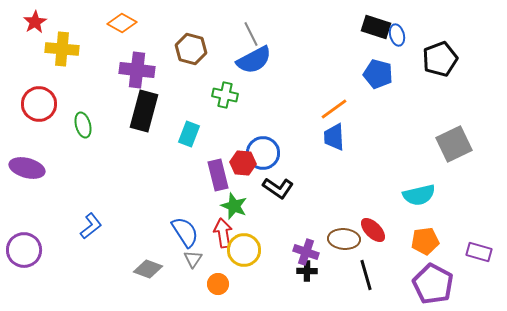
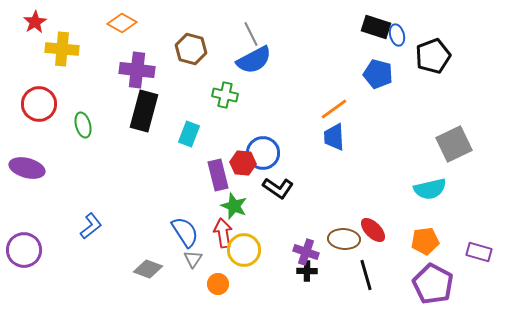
black pentagon at (440, 59): moved 7 px left, 3 px up
cyan semicircle at (419, 195): moved 11 px right, 6 px up
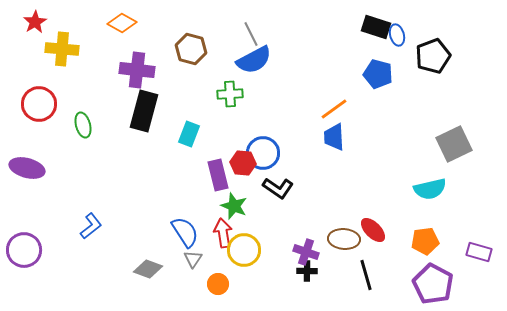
green cross at (225, 95): moved 5 px right, 1 px up; rotated 15 degrees counterclockwise
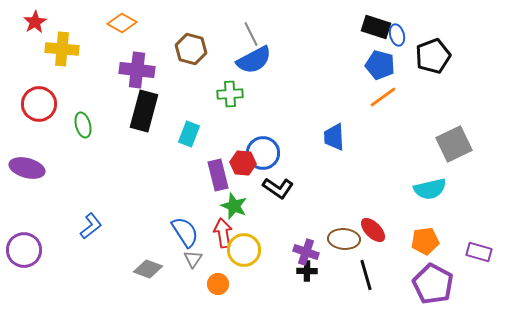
blue pentagon at (378, 74): moved 2 px right, 9 px up
orange line at (334, 109): moved 49 px right, 12 px up
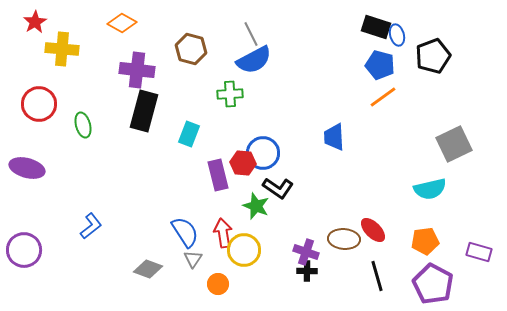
green star at (234, 206): moved 22 px right
black line at (366, 275): moved 11 px right, 1 px down
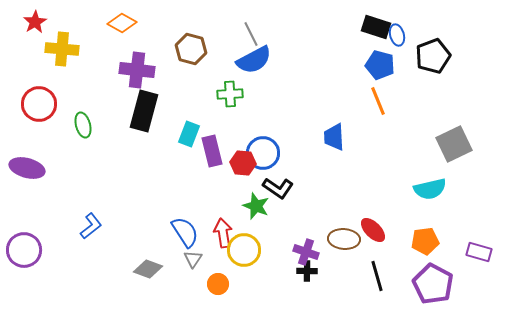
orange line at (383, 97): moved 5 px left, 4 px down; rotated 76 degrees counterclockwise
purple rectangle at (218, 175): moved 6 px left, 24 px up
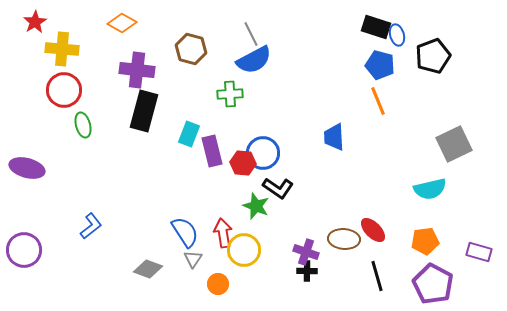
red circle at (39, 104): moved 25 px right, 14 px up
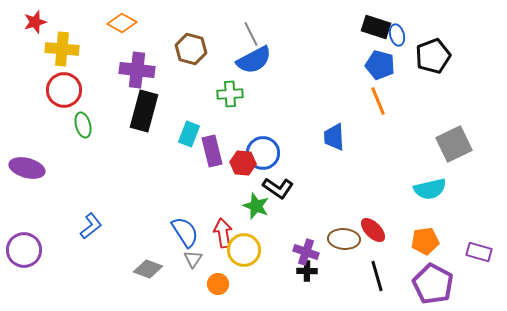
red star at (35, 22): rotated 15 degrees clockwise
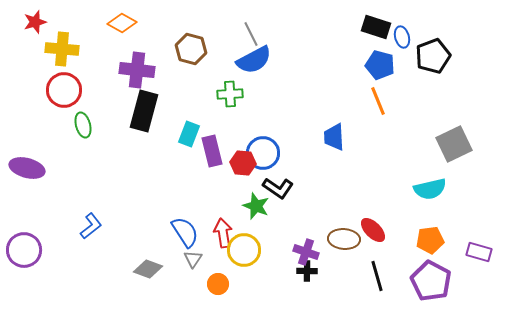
blue ellipse at (397, 35): moved 5 px right, 2 px down
orange pentagon at (425, 241): moved 5 px right, 1 px up
purple pentagon at (433, 284): moved 2 px left, 3 px up
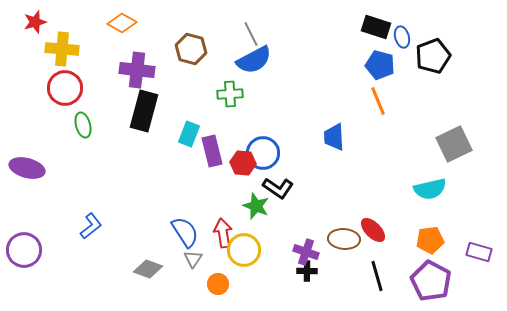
red circle at (64, 90): moved 1 px right, 2 px up
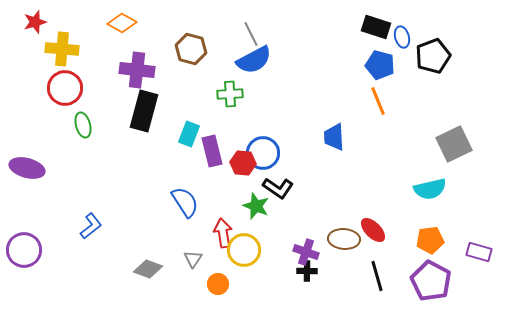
blue semicircle at (185, 232): moved 30 px up
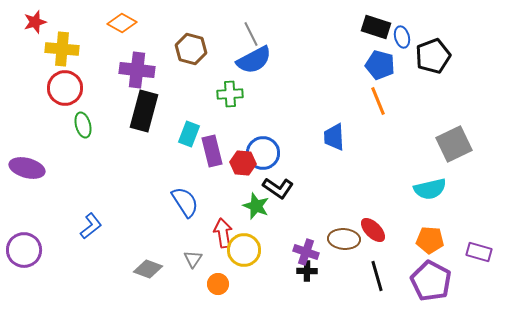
orange pentagon at (430, 240): rotated 12 degrees clockwise
